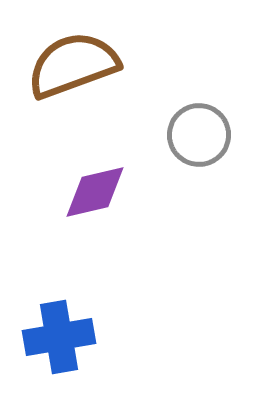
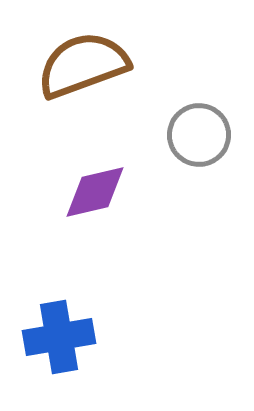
brown semicircle: moved 10 px right
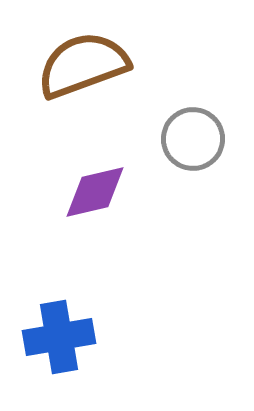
gray circle: moved 6 px left, 4 px down
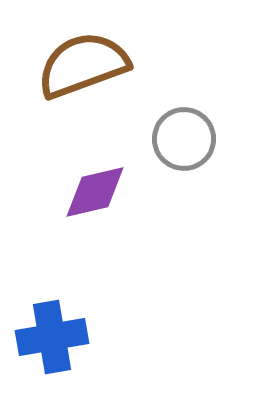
gray circle: moved 9 px left
blue cross: moved 7 px left
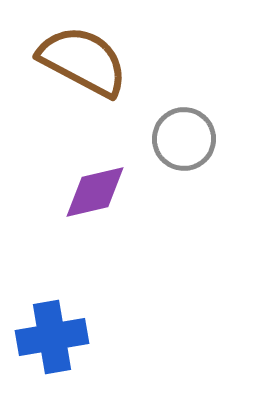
brown semicircle: moved 4 px up; rotated 48 degrees clockwise
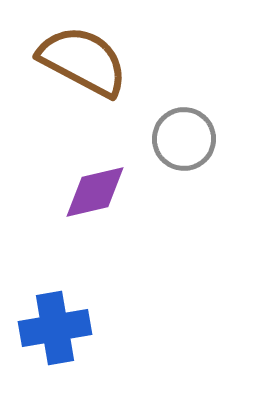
blue cross: moved 3 px right, 9 px up
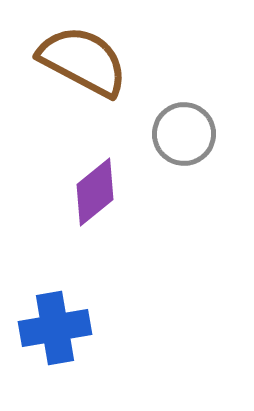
gray circle: moved 5 px up
purple diamond: rotated 26 degrees counterclockwise
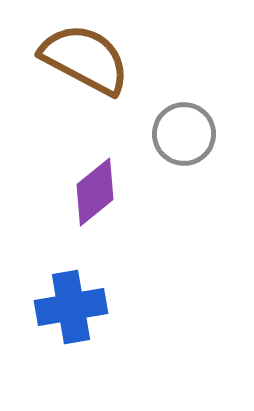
brown semicircle: moved 2 px right, 2 px up
blue cross: moved 16 px right, 21 px up
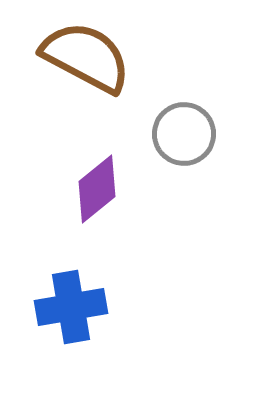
brown semicircle: moved 1 px right, 2 px up
purple diamond: moved 2 px right, 3 px up
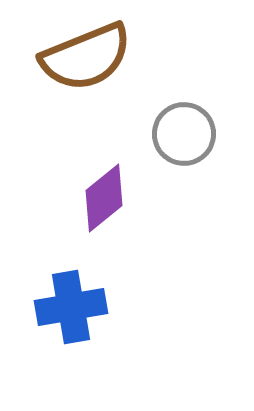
brown semicircle: rotated 130 degrees clockwise
purple diamond: moved 7 px right, 9 px down
